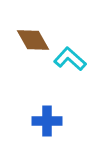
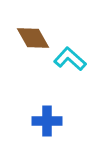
brown diamond: moved 2 px up
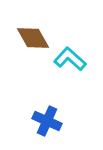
blue cross: rotated 24 degrees clockwise
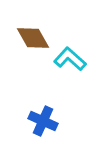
blue cross: moved 4 px left
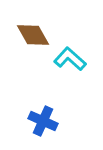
brown diamond: moved 3 px up
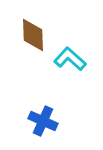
brown diamond: rotated 28 degrees clockwise
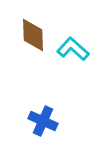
cyan L-shape: moved 3 px right, 10 px up
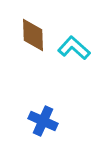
cyan L-shape: moved 1 px right, 1 px up
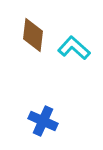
brown diamond: rotated 8 degrees clockwise
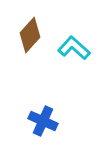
brown diamond: moved 3 px left; rotated 36 degrees clockwise
